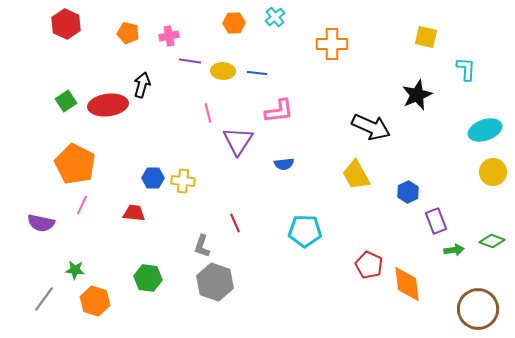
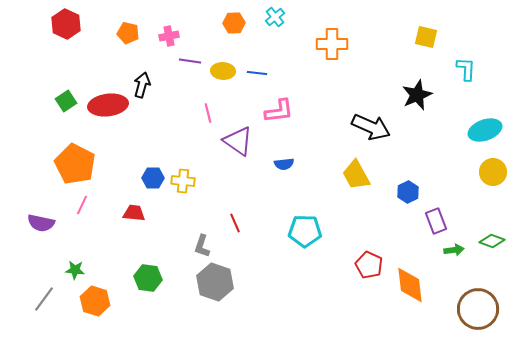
purple triangle at (238, 141): rotated 28 degrees counterclockwise
orange diamond at (407, 284): moved 3 px right, 1 px down
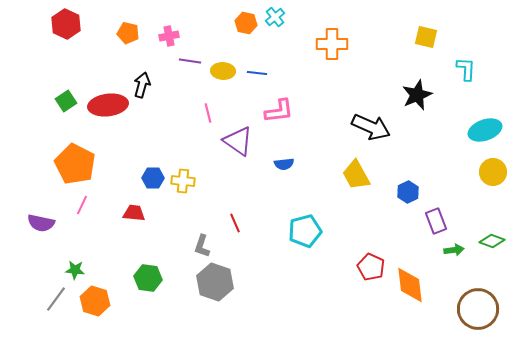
orange hexagon at (234, 23): moved 12 px right; rotated 15 degrees clockwise
cyan pentagon at (305, 231): rotated 16 degrees counterclockwise
red pentagon at (369, 265): moved 2 px right, 2 px down
gray line at (44, 299): moved 12 px right
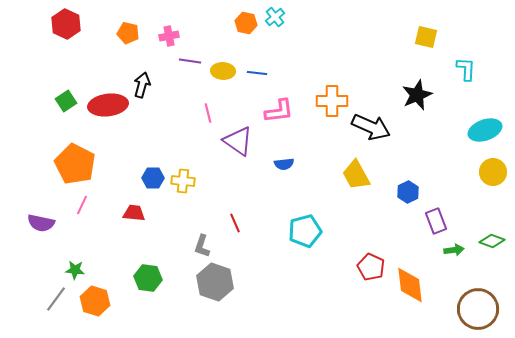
orange cross at (332, 44): moved 57 px down
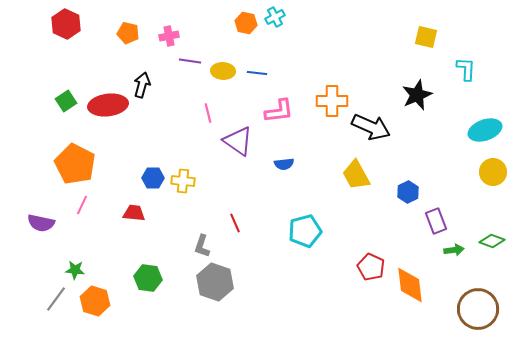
cyan cross at (275, 17): rotated 12 degrees clockwise
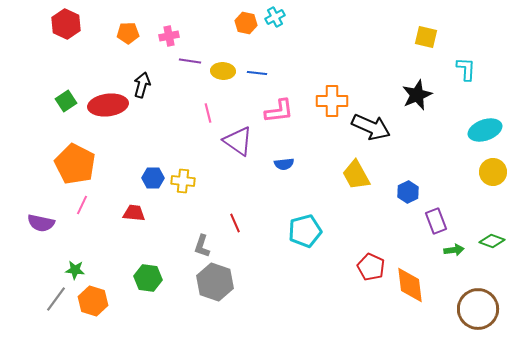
orange pentagon at (128, 33): rotated 15 degrees counterclockwise
orange hexagon at (95, 301): moved 2 px left
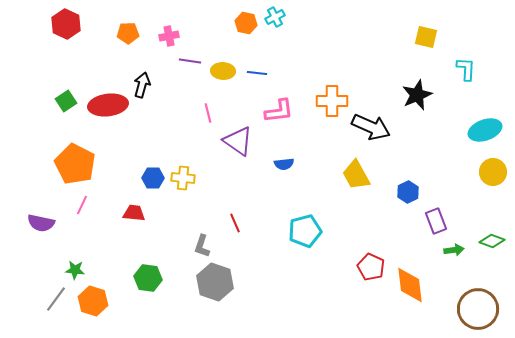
yellow cross at (183, 181): moved 3 px up
